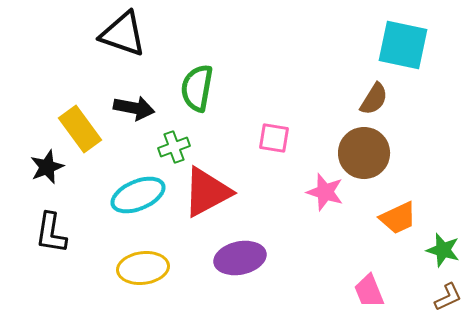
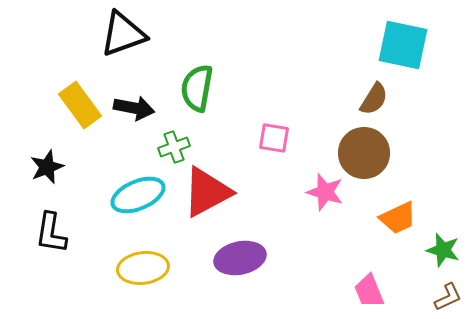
black triangle: rotated 39 degrees counterclockwise
yellow rectangle: moved 24 px up
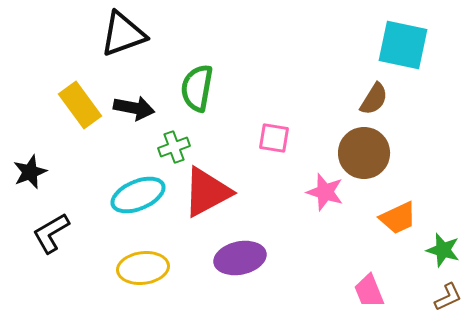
black star: moved 17 px left, 5 px down
black L-shape: rotated 51 degrees clockwise
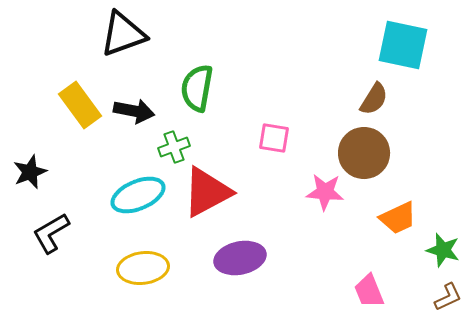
black arrow: moved 3 px down
pink star: rotated 12 degrees counterclockwise
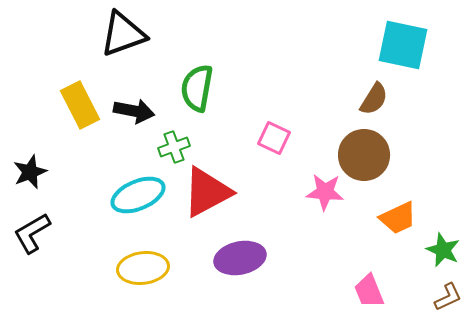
yellow rectangle: rotated 9 degrees clockwise
pink square: rotated 16 degrees clockwise
brown circle: moved 2 px down
black L-shape: moved 19 px left
green star: rotated 8 degrees clockwise
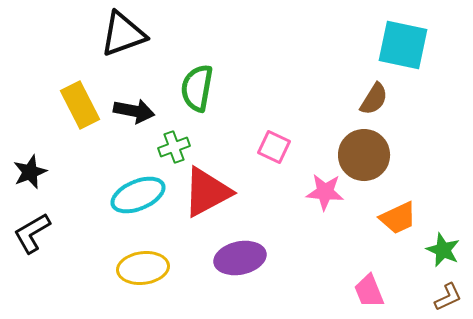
pink square: moved 9 px down
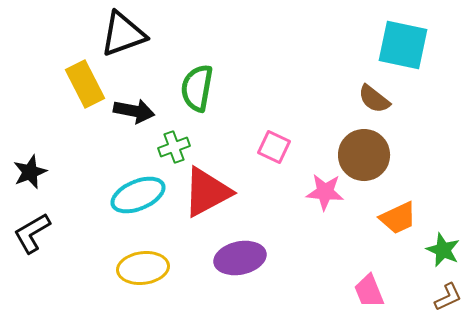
brown semicircle: rotated 96 degrees clockwise
yellow rectangle: moved 5 px right, 21 px up
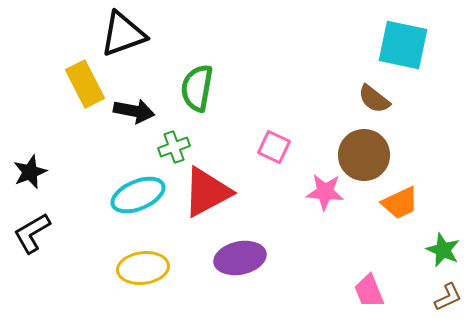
orange trapezoid: moved 2 px right, 15 px up
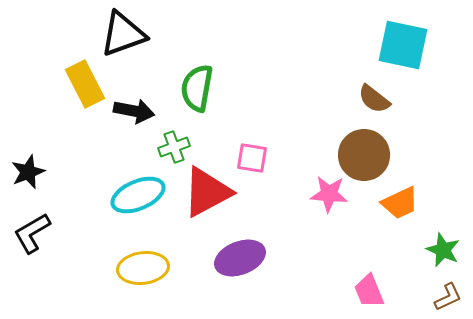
pink square: moved 22 px left, 11 px down; rotated 16 degrees counterclockwise
black star: moved 2 px left
pink star: moved 4 px right, 2 px down
purple ellipse: rotated 9 degrees counterclockwise
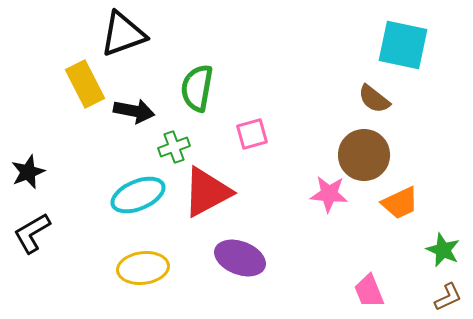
pink square: moved 24 px up; rotated 24 degrees counterclockwise
purple ellipse: rotated 42 degrees clockwise
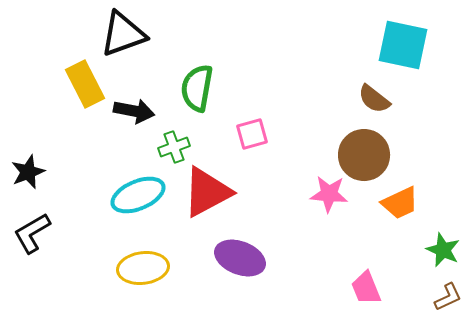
pink trapezoid: moved 3 px left, 3 px up
